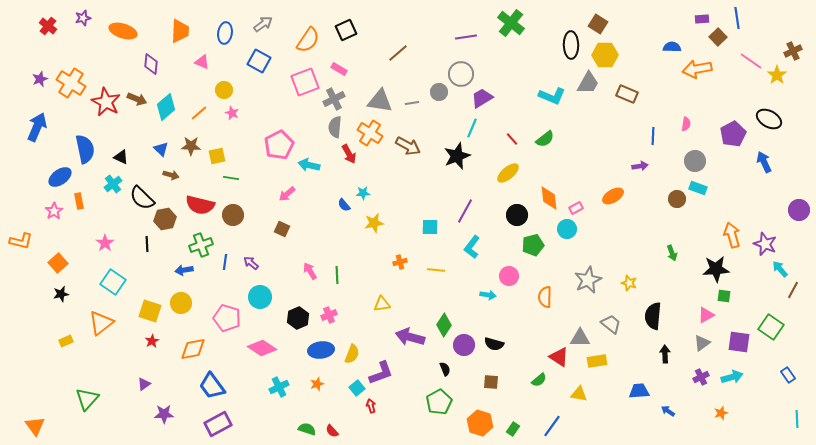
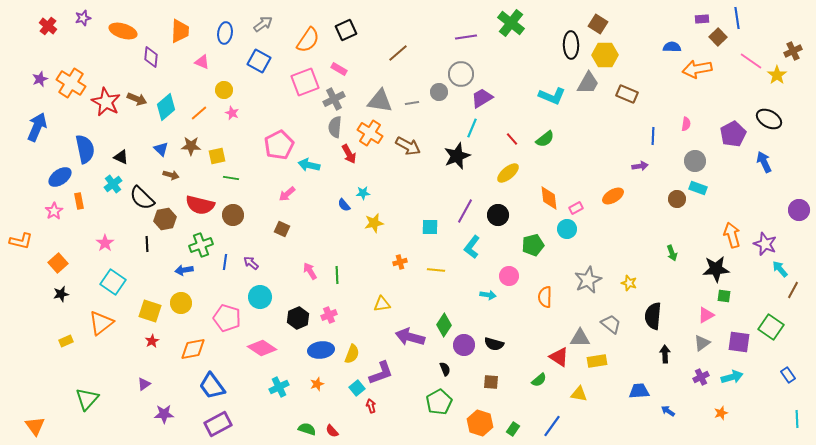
purple diamond at (151, 64): moved 7 px up
black circle at (517, 215): moved 19 px left
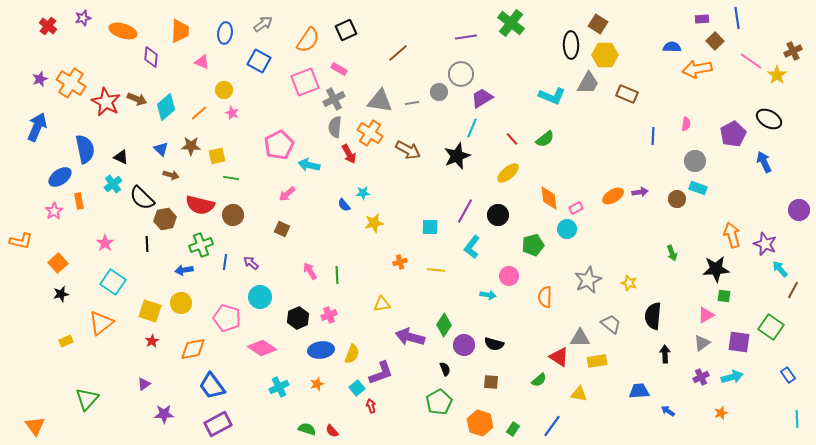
brown square at (718, 37): moved 3 px left, 4 px down
brown arrow at (408, 146): moved 4 px down
purple arrow at (640, 166): moved 26 px down
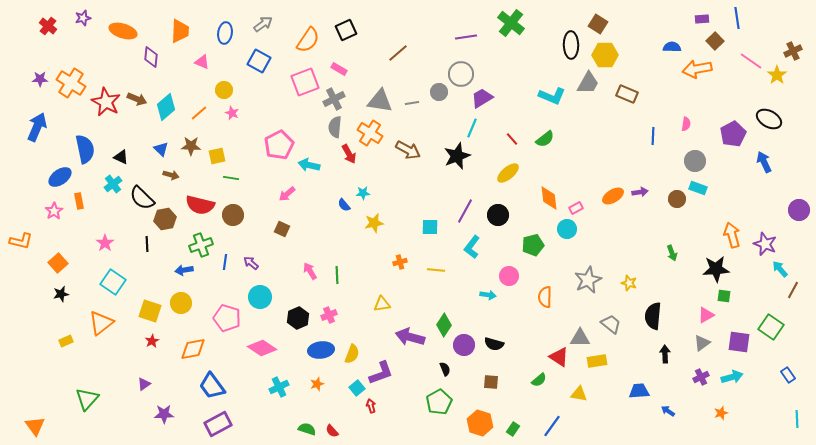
purple star at (40, 79): rotated 21 degrees clockwise
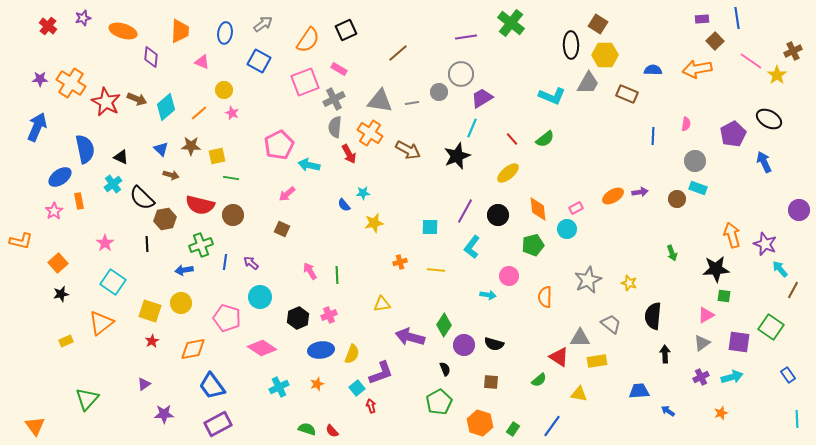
blue semicircle at (672, 47): moved 19 px left, 23 px down
orange diamond at (549, 198): moved 11 px left, 11 px down
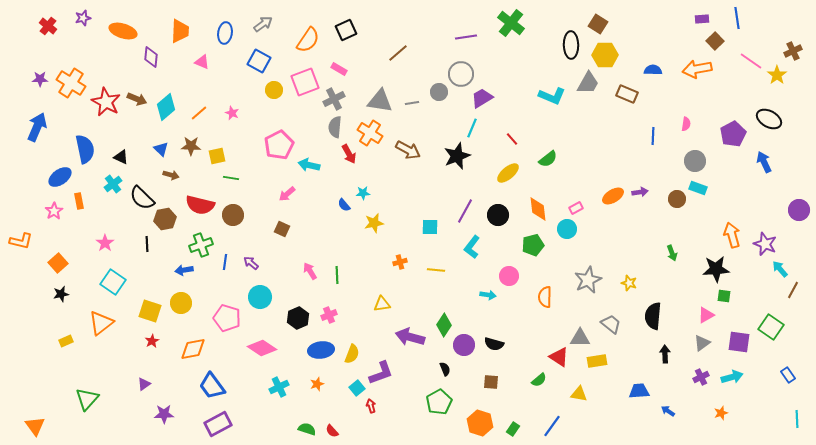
yellow circle at (224, 90): moved 50 px right
green semicircle at (545, 139): moved 3 px right, 20 px down
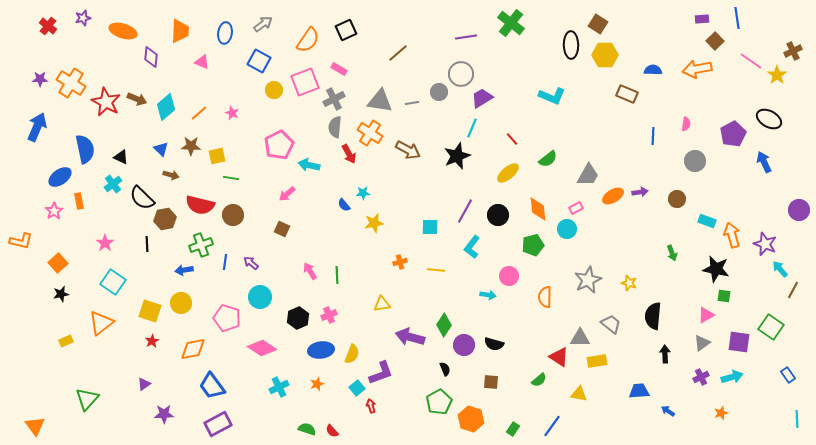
gray trapezoid at (588, 83): moved 92 px down
cyan rectangle at (698, 188): moved 9 px right, 33 px down
black star at (716, 269): rotated 16 degrees clockwise
orange hexagon at (480, 423): moved 9 px left, 4 px up
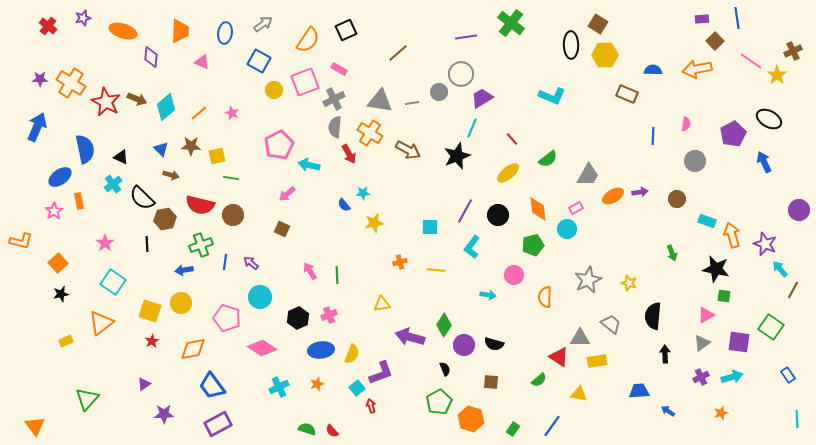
pink circle at (509, 276): moved 5 px right, 1 px up
